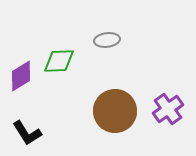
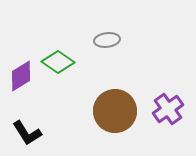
green diamond: moved 1 px left, 1 px down; rotated 36 degrees clockwise
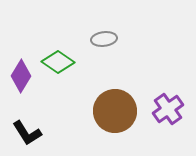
gray ellipse: moved 3 px left, 1 px up
purple diamond: rotated 28 degrees counterclockwise
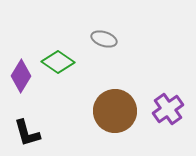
gray ellipse: rotated 25 degrees clockwise
black L-shape: rotated 16 degrees clockwise
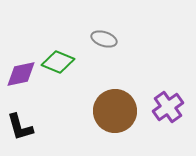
green diamond: rotated 12 degrees counterclockwise
purple diamond: moved 2 px up; rotated 48 degrees clockwise
purple cross: moved 2 px up
black L-shape: moved 7 px left, 6 px up
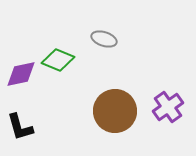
green diamond: moved 2 px up
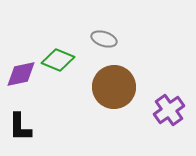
purple cross: moved 1 px right, 3 px down
brown circle: moved 1 px left, 24 px up
black L-shape: rotated 16 degrees clockwise
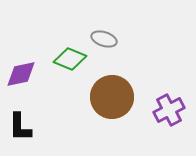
green diamond: moved 12 px right, 1 px up
brown circle: moved 2 px left, 10 px down
purple cross: rotated 8 degrees clockwise
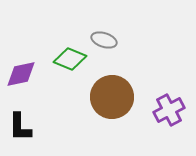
gray ellipse: moved 1 px down
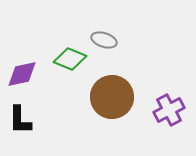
purple diamond: moved 1 px right
black L-shape: moved 7 px up
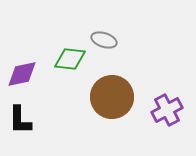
green diamond: rotated 16 degrees counterclockwise
purple cross: moved 2 px left
